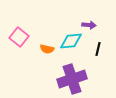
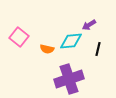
purple arrow: rotated 144 degrees clockwise
purple cross: moved 3 px left
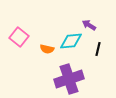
purple arrow: rotated 64 degrees clockwise
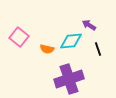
black line: rotated 32 degrees counterclockwise
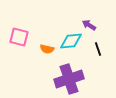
pink square: rotated 24 degrees counterclockwise
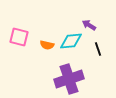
orange semicircle: moved 4 px up
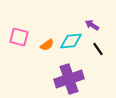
purple arrow: moved 3 px right
orange semicircle: rotated 48 degrees counterclockwise
black line: rotated 16 degrees counterclockwise
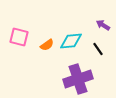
purple arrow: moved 11 px right
purple cross: moved 9 px right
